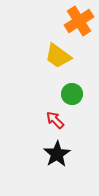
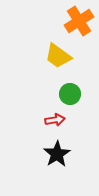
green circle: moved 2 px left
red arrow: rotated 126 degrees clockwise
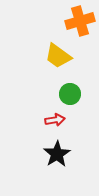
orange cross: moved 1 px right; rotated 16 degrees clockwise
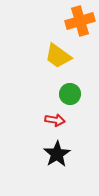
red arrow: rotated 18 degrees clockwise
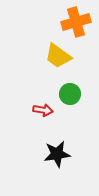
orange cross: moved 4 px left, 1 px down
red arrow: moved 12 px left, 10 px up
black star: rotated 24 degrees clockwise
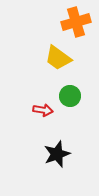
yellow trapezoid: moved 2 px down
green circle: moved 2 px down
black star: rotated 12 degrees counterclockwise
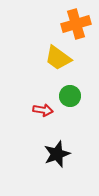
orange cross: moved 2 px down
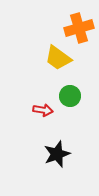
orange cross: moved 3 px right, 4 px down
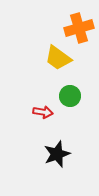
red arrow: moved 2 px down
